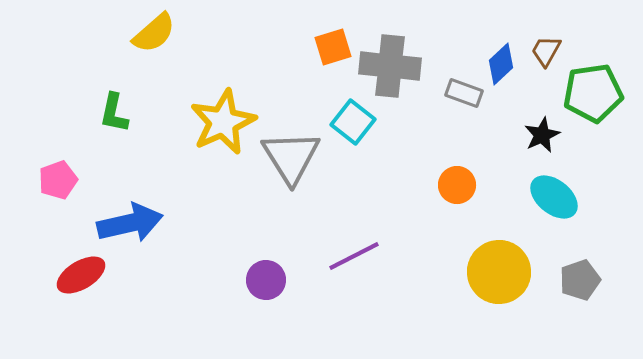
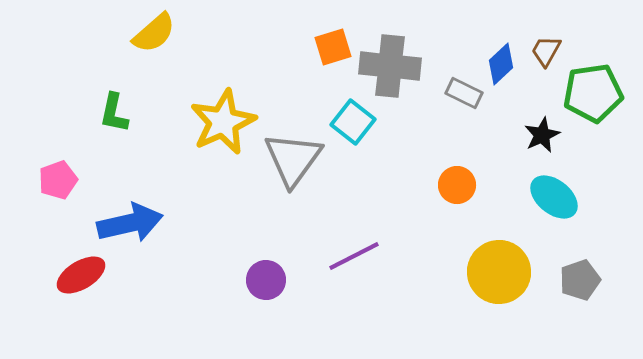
gray rectangle: rotated 6 degrees clockwise
gray triangle: moved 2 px right, 2 px down; rotated 8 degrees clockwise
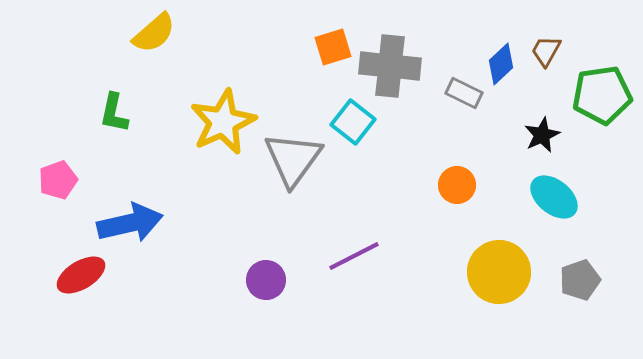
green pentagon: moved 9 px right, 2 px down
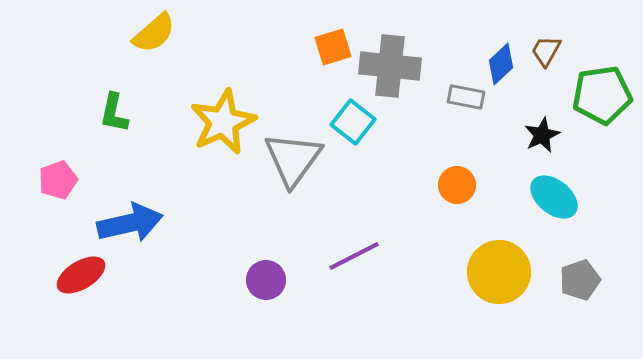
gray rectangle: moved 2 px right, 4 px down; rotated 15 degrees counterclockwise
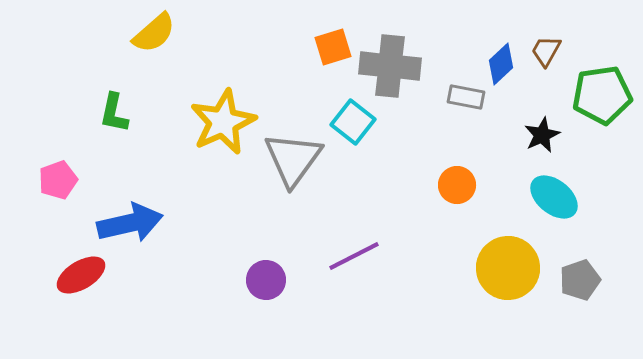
yellow circle: moved 9 px right, 4 px up
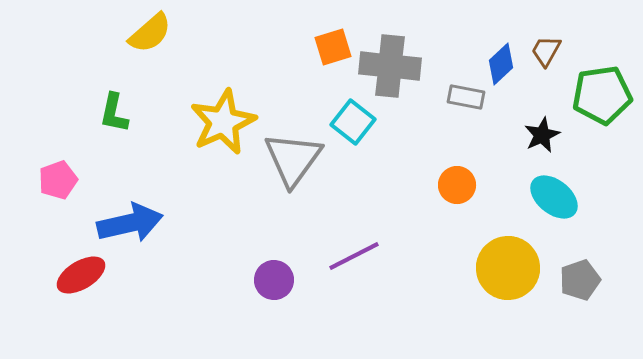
yellow semicircle: moved 4 px left
purple circle: moved 8 px right
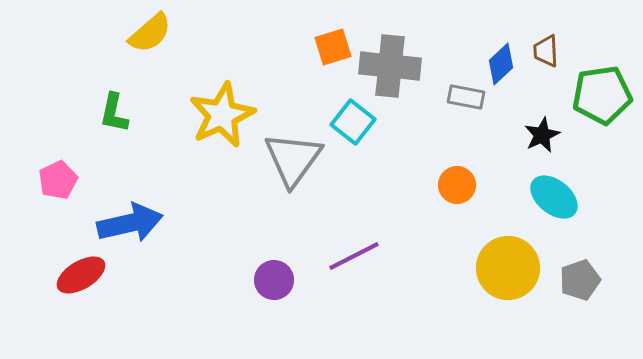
brown trapezoid: rotated 32 degrees counterclockwise
yellow star: moved 1 px left, 7 px up
pink pentagon: rotated 6 degrees counterclockwise
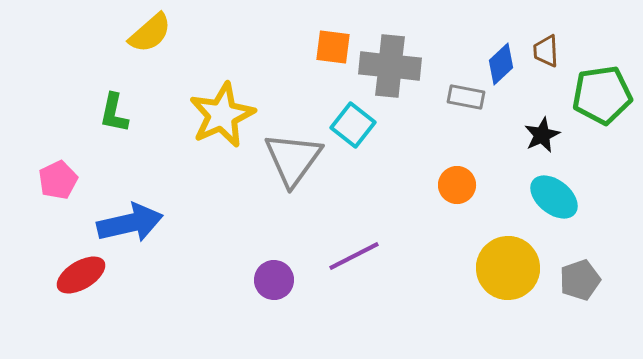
orange square: rotated 24 degrees clockwise
cyan square: moved 3 px down
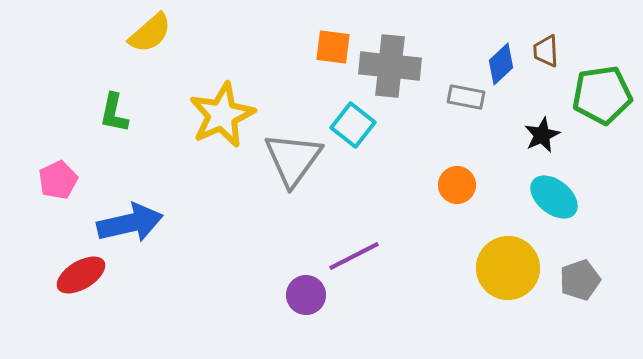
purple circle: moved 32 px right, 15 px down
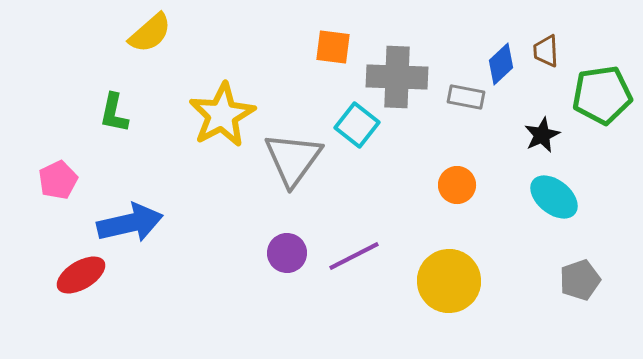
gray cross: moved 7 px right, 11 px down; rotated 4 degrees counterclockwise
yellow star: rotated 4 degrees counterclockwise
cyan square: moved 4 px right
yellow circle: moved 59 px left, 13 px down
purple circle: moved 19 px left, 42 px up
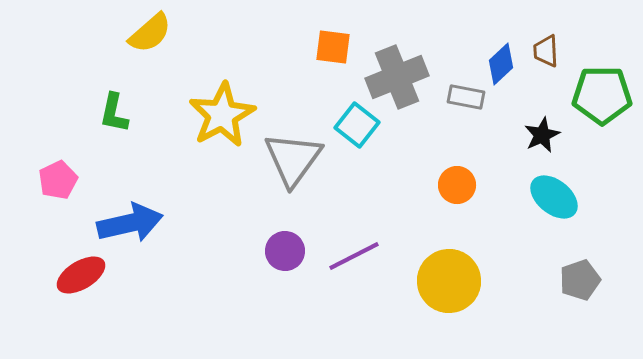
gray cross: rotated 24 degrees counterclockwise
green pentagon: rotated 8 degrees clockwise
purple circle: moved 2 px left, 2 px up
